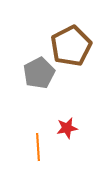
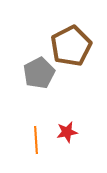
red star: moved 4 px down
orange line: moved 2 px left, 7 px up
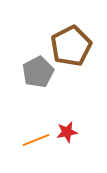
gray pentagon: moved 1 px left, 1 px up
orange line: rotated 72 degrees clockwise
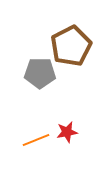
gray pentagon: moved 2 px right, 1 px down; rotated 28 degrees clockwise
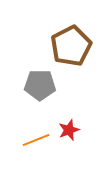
gray pentagon: moved 12 px down
red star: moved 2 px right, 2 px up; rotated 10 degrees counterclockwise
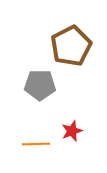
red star: moved 3 px right, 1 px down
orange line: moved 4 px down; rotated 20 degrees clockwise
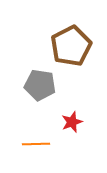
gray pentagon: rotated 8 degrees clockwise
red star: moved 9 px up
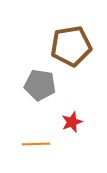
brown pentagon: rotated 18 degrees clockwise
